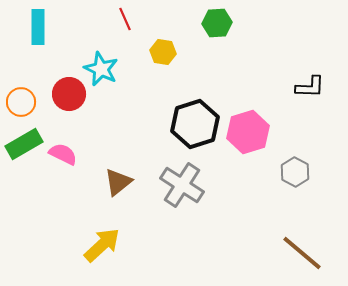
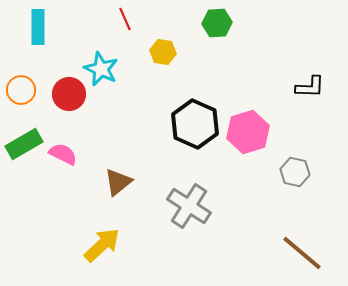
orange circle: moved 12 px up
black hexagon: rotated 18 degrees counterclockwise
gray hexagon: rotated 16 degrees counterclockwise
gray cross: moved 7 px right, 21 px down
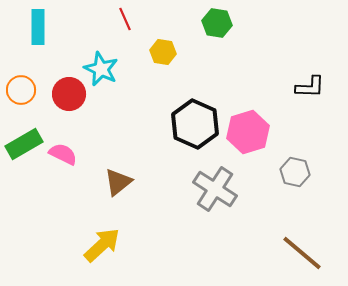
green hexagon: rotated 12 degrees clockwise
gray cross: moved 26 px right, 17 px up
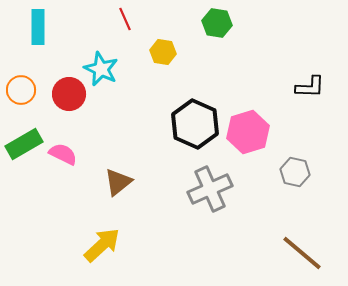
gray cross: moved 5 px left; rotated 33 degrees clockwise
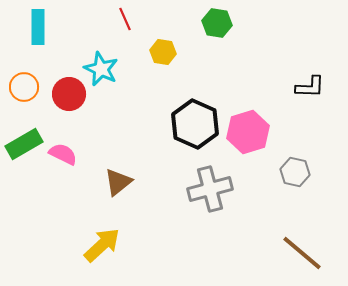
orange circle: moved 3 px right, 3 px up
gray cross: rotated 9 degrees clockwise
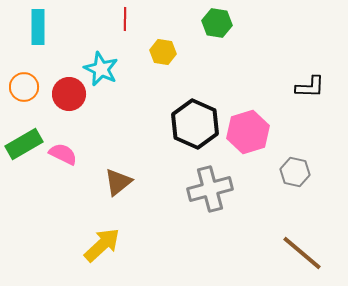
red line: rotated 25 degrees clockwise
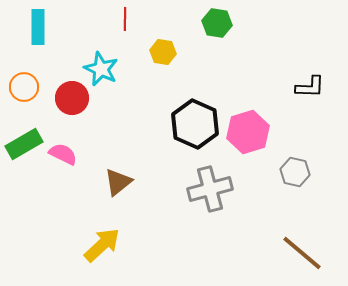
red circle: moved 3 px right, 4 px down
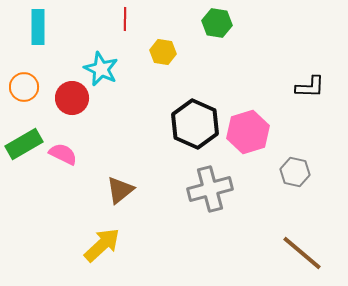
brown triangle: moved 2 px right, 8 px down
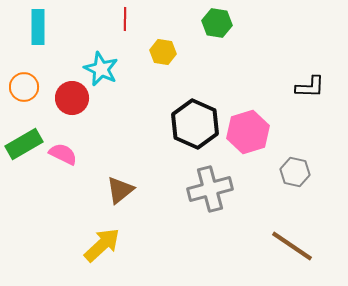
brown line: moved 10 px left, 7 px up; rotated 6 degrees counterclockwise
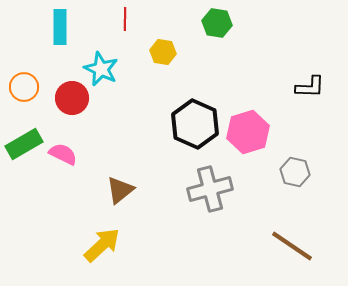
cyan rectangle: moved 22 px right
